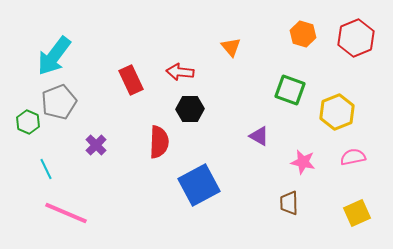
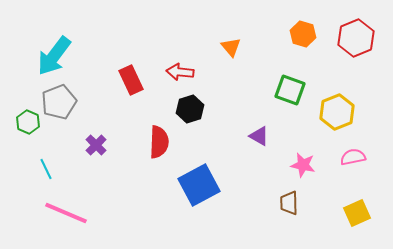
black hexagon: rotated 16 degrees counterclockwise
pink star: moved 3 px down
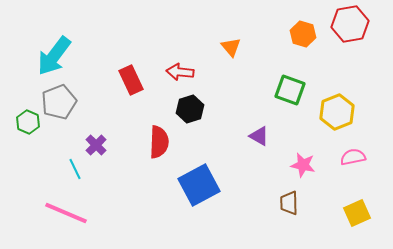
red hexagon: moved 6 px left, 14 px up; rotated 12 degrees clockwise
cyan line: moved 29 px right
